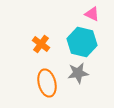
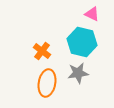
orange cross: moved 1 px right, 7 px down
orange ellipse: rotated 24 degrees clockwise
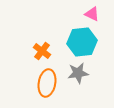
cyan hexagon: rotated 20 degrees counterclockwise
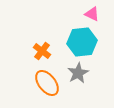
gray star: rotated 20 degrees counterclockwise
orange ellipse: rotated 48 degrees counterclockwise
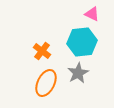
orange ellipse: moved 1 px left; rotated 64 degrees clockwise
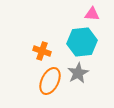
pink triangle: rotated 21 degrees counterclockwise
orange cross: rotated 18 degrees counterclockwise
orange ellipse: moved 4 px right, 2 px up
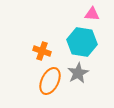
cyan hexagon: rotated 16 degrees clockwise
